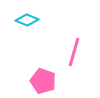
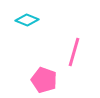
pink pentagon: moved 1 px right, 1 px up
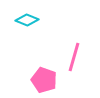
pink line: moved 5 px down
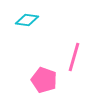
cyan diamond: rotated 15 degrees counterclockwise
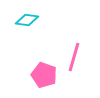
pink pentagon: moved 5 px up
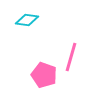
pink line: moved 3 px left
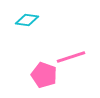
pink line: rotated 56 degrees clockwise
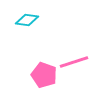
pink line: moved 3 px right, 5 px down
